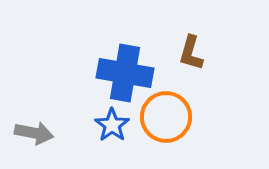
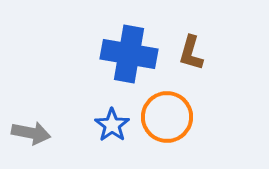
blue cross: moved 4 px right, 19 px up
orange circle: moved 1 px right
gray arrow: moved 3 px left
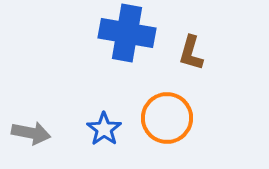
blue cross: moved 2 px left, 21 px up
orange circle: moved 1 px down
blue star: moved 8 px left, 4 px down
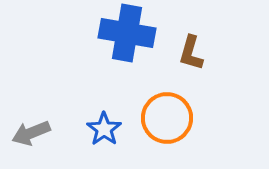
gray arrow: rotated 147 degrees clockwise
